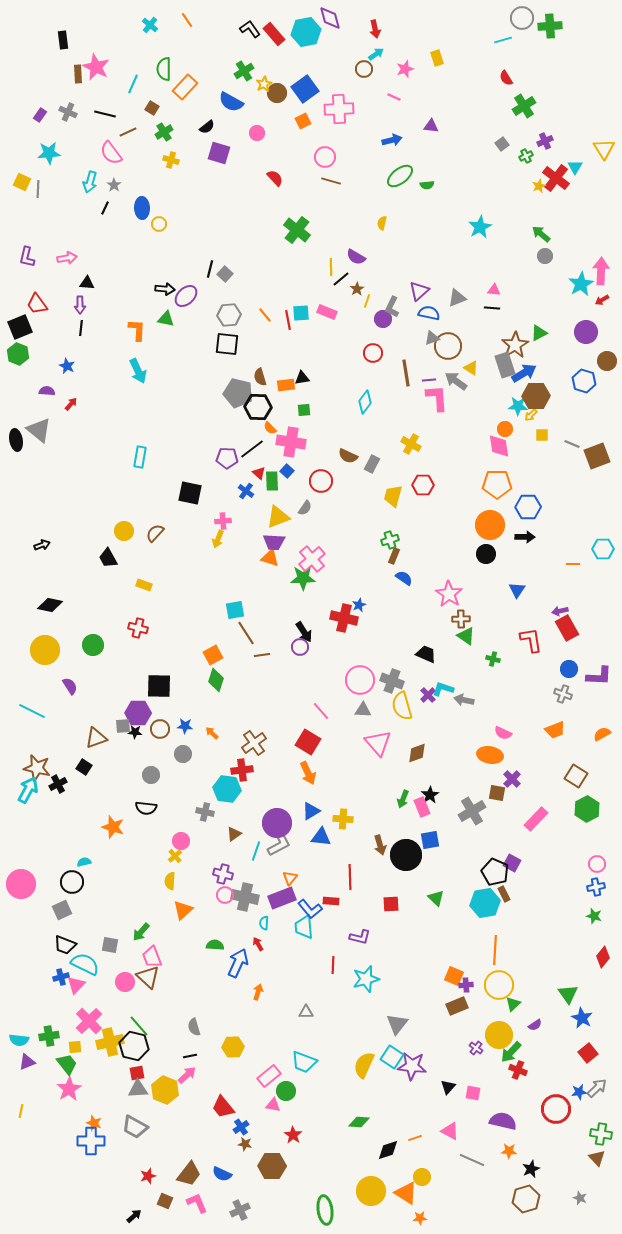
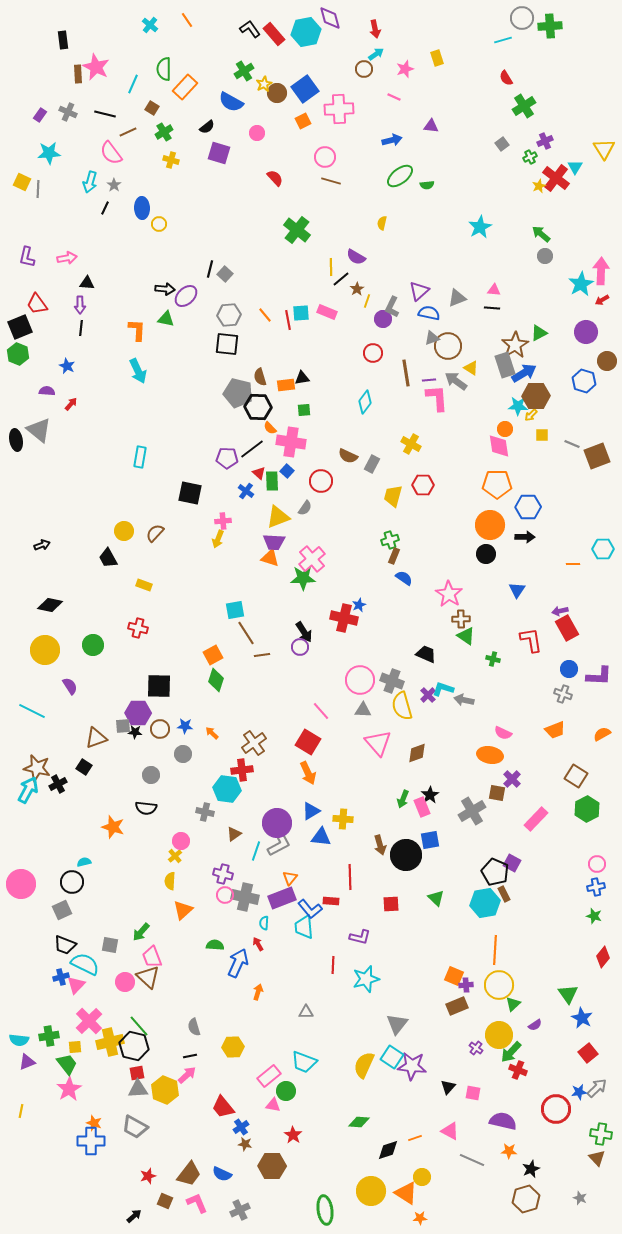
green cross at (526, 156): moved 4 px right, 1 px down
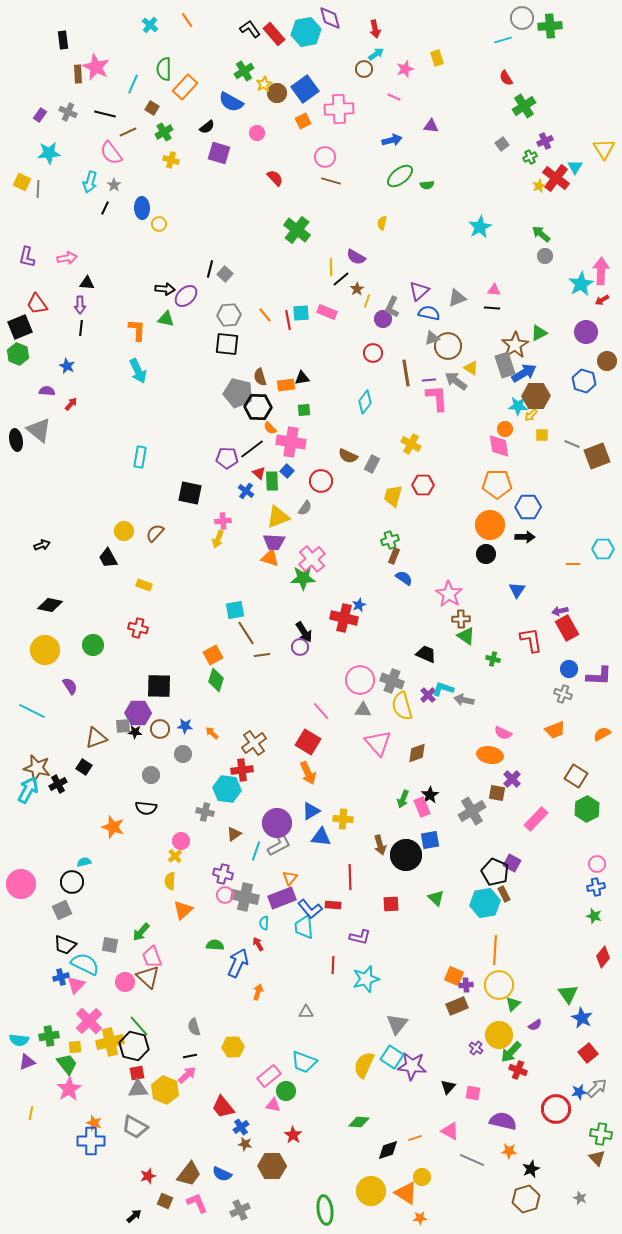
red rectangle at (331, 901): moved 2 px right, 4 px down
yellow line at (21, 1111): moved 10 px right, 2 px down
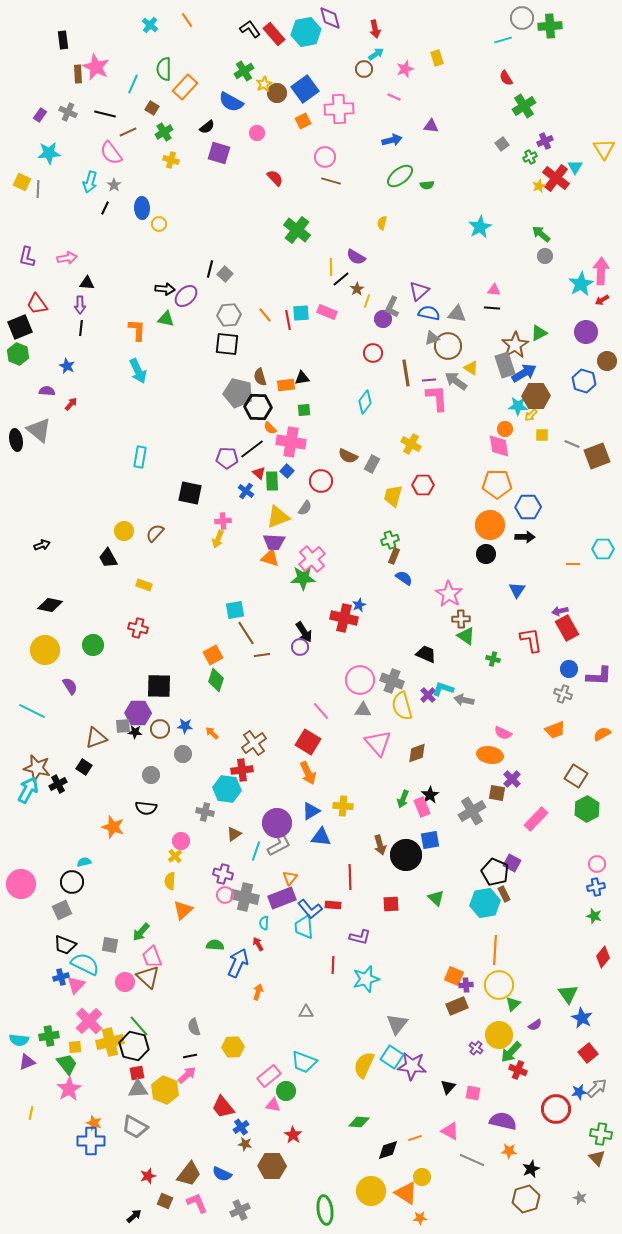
gray triangle at (457, 298): moved 16 px down; rotated 30 degrees clockwise
yellow cross at (343, 819): moved 13 px up
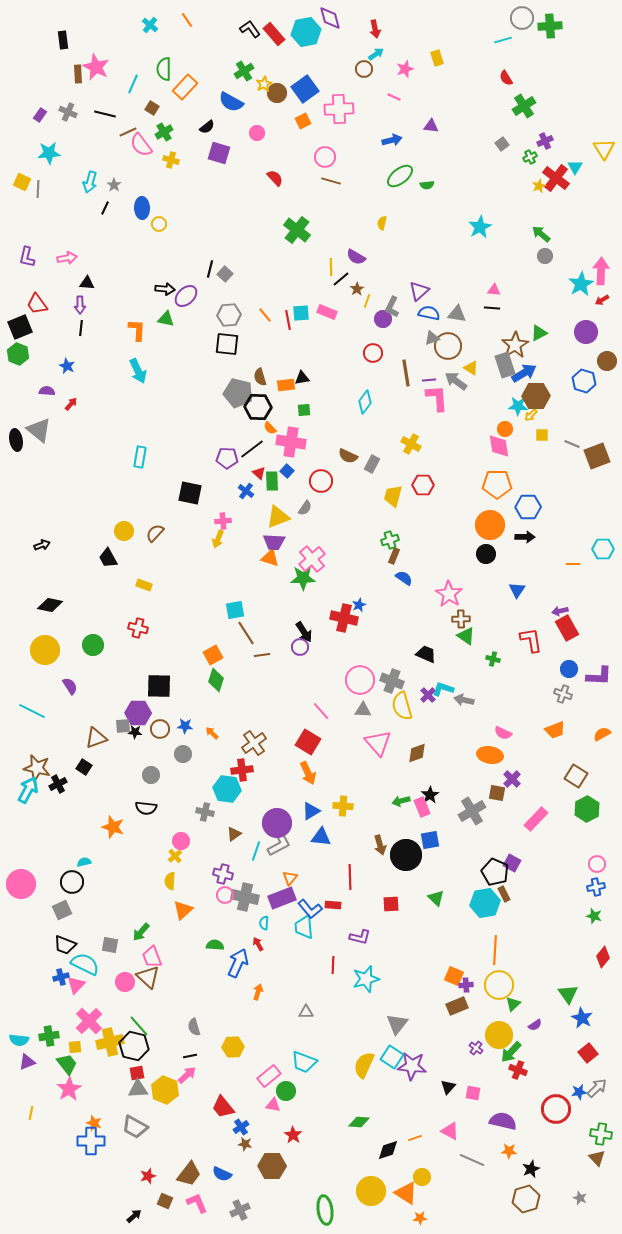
pink semicircle at (111, 153): moved 30 px right, 8 px up
green arrow at (403, 799): moved 2 px left, 2 px down; rotated 54 degrees clockwise
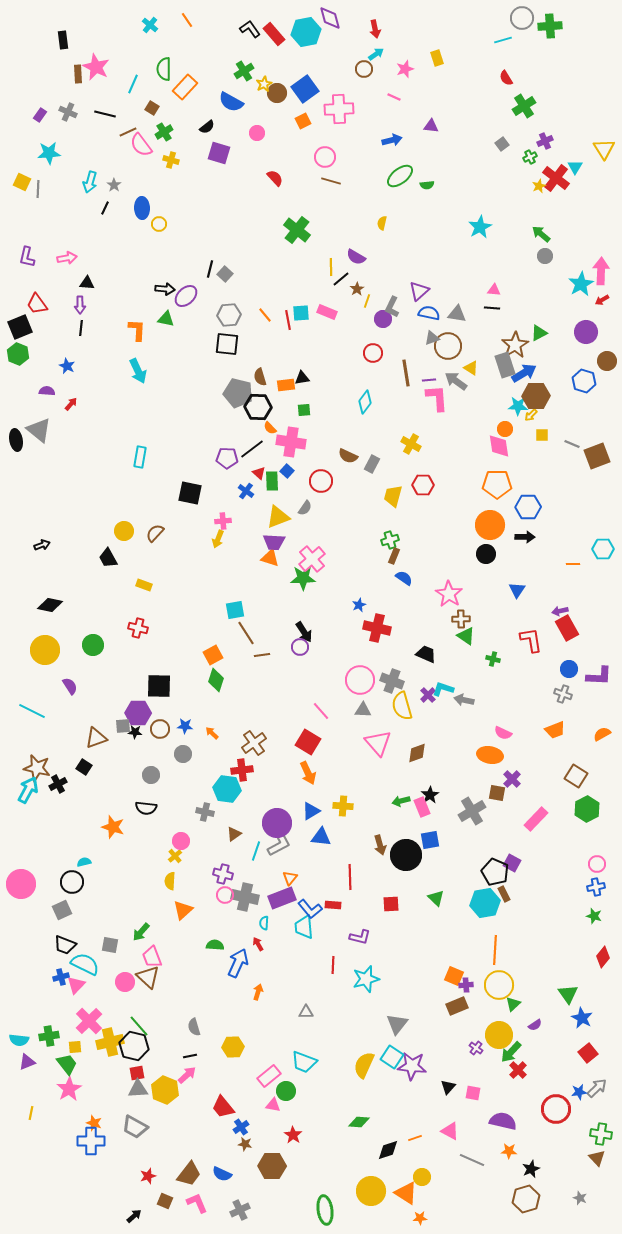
red cross at (344, 618): moved 33 px right, 10 px down
red cross at (518, 1070): rotated 24 degrees clockwise
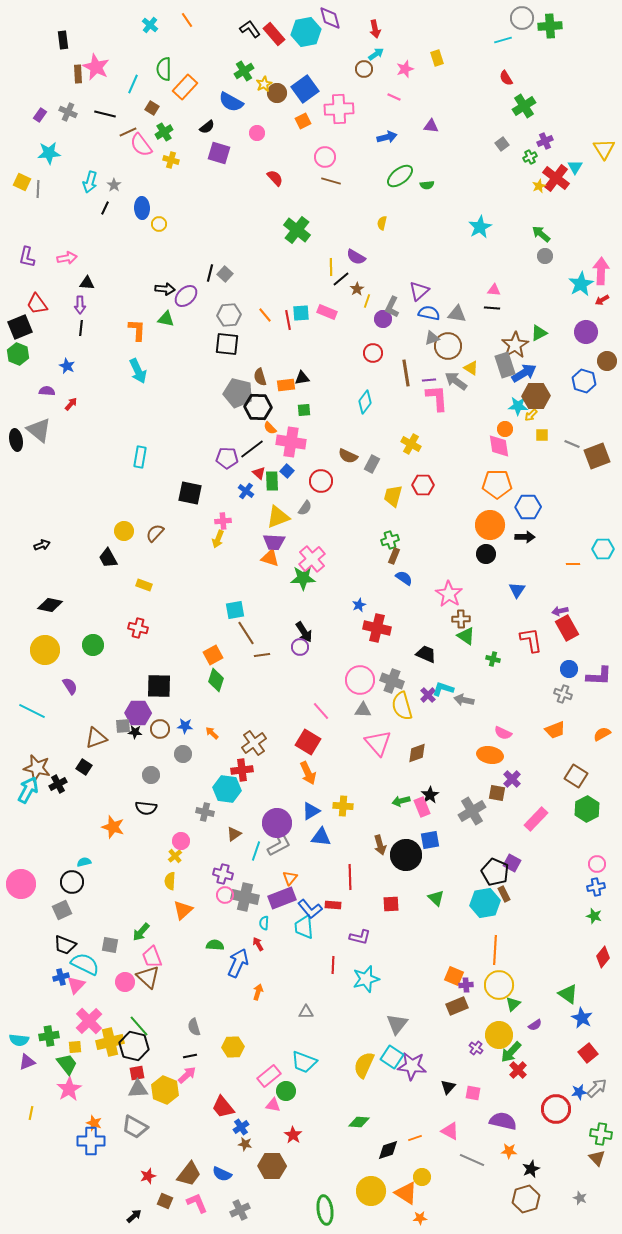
blue arrow at (392, 140): moved 5 px left, 3 px up
black line at (210, 269): moved 4 px down
green triangle at (568, 994): rotated 20 degrees counterclockwise
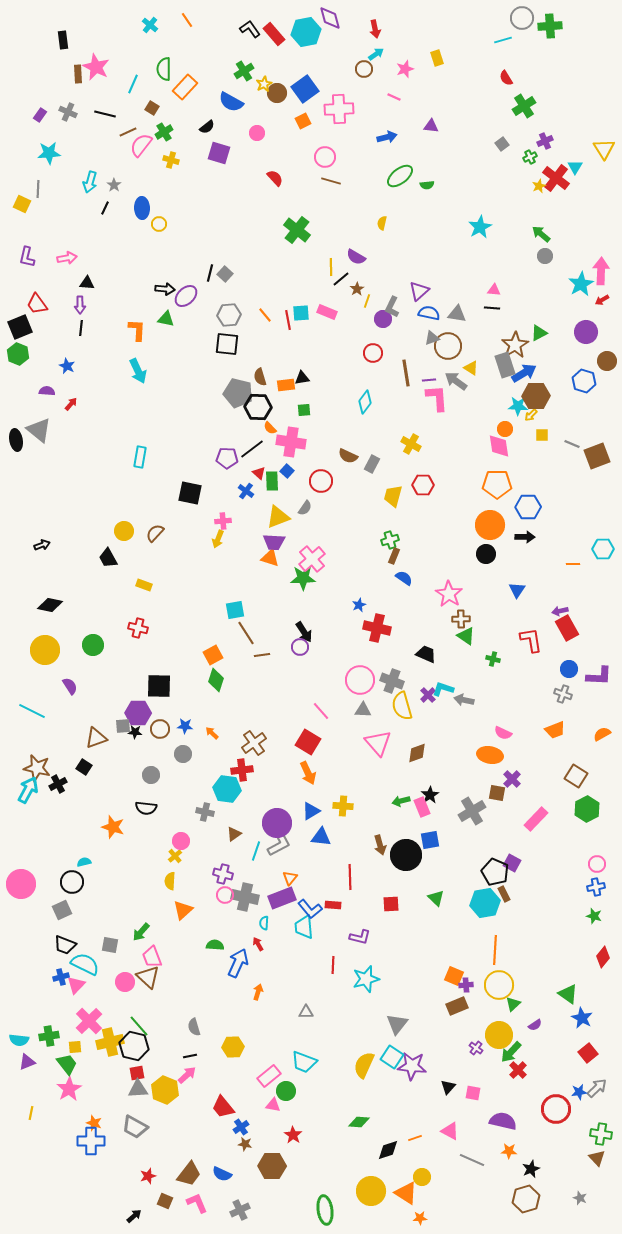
pink semicircle at (141, 145): rotated 75 degrees clockwise
yellow square at (22, 182): moved 22 px down
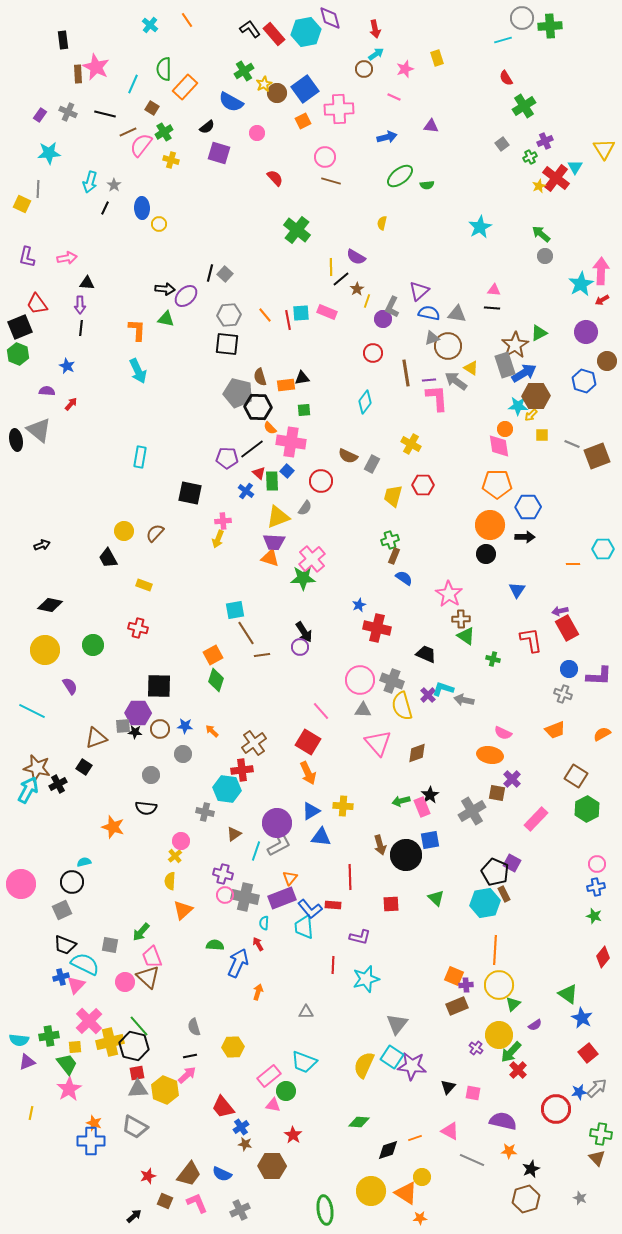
orange arrow at (212, 733): moved 2 px up
